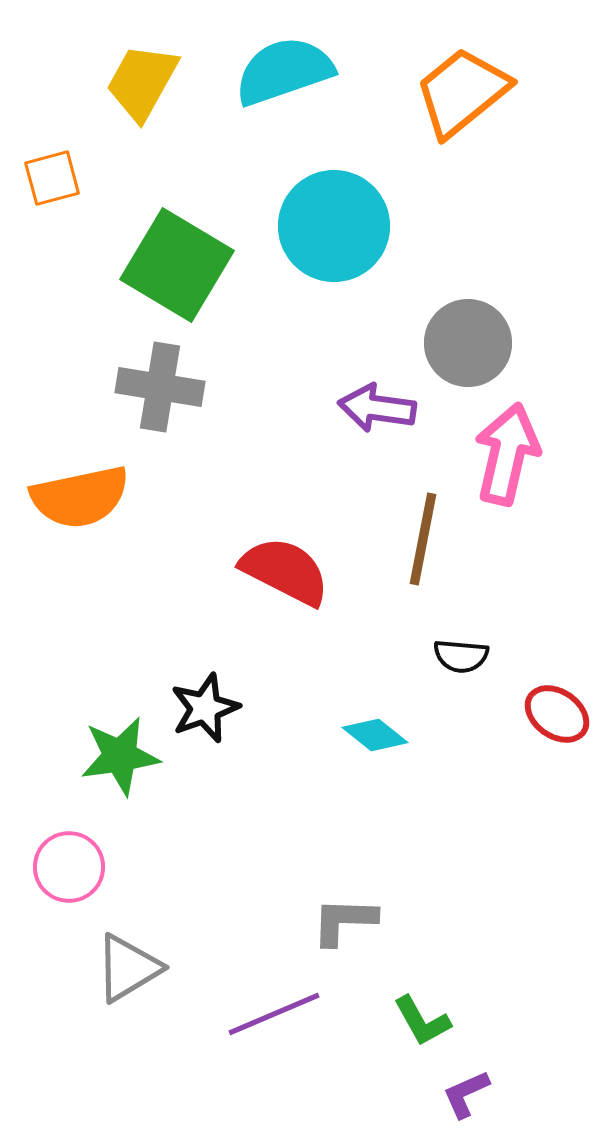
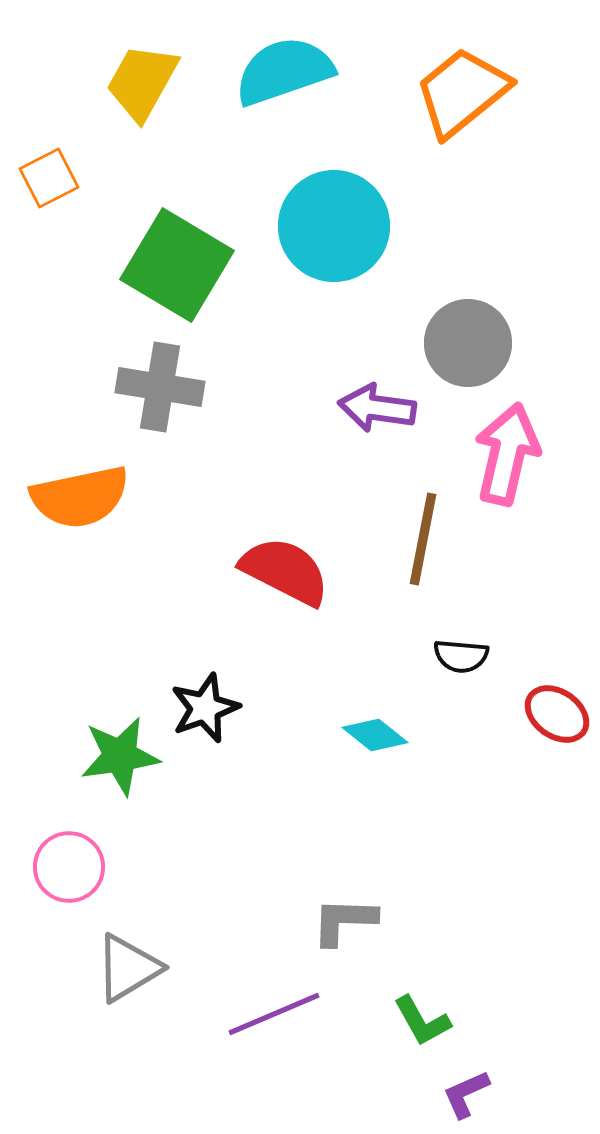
orange square: moved 3 px left; rotated 12 degrees counterclockwise
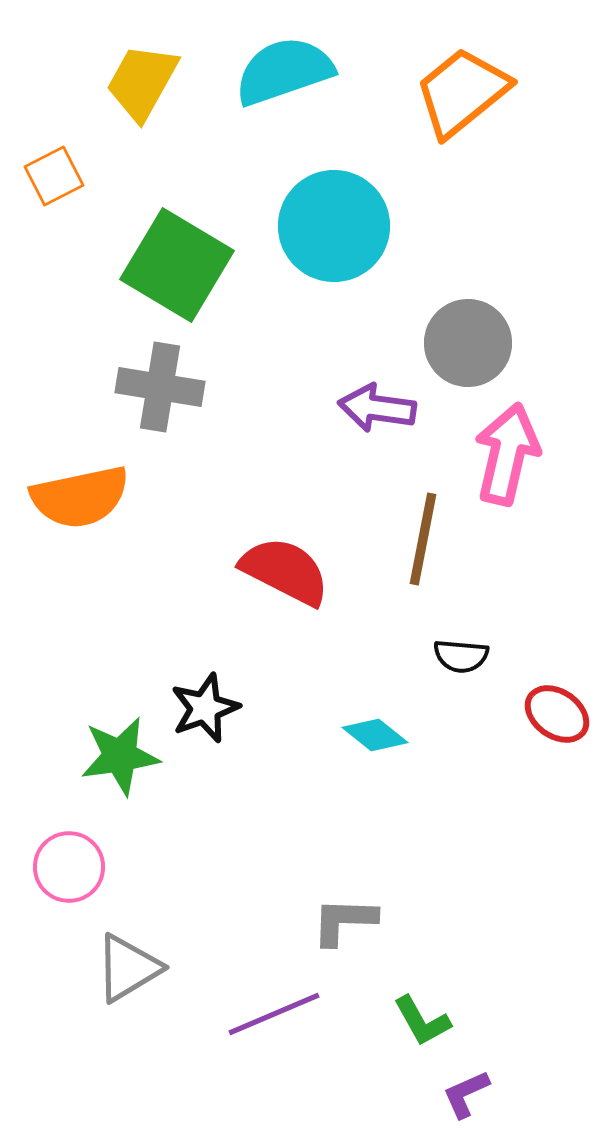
orange square: moved 5 px right, 2 px up
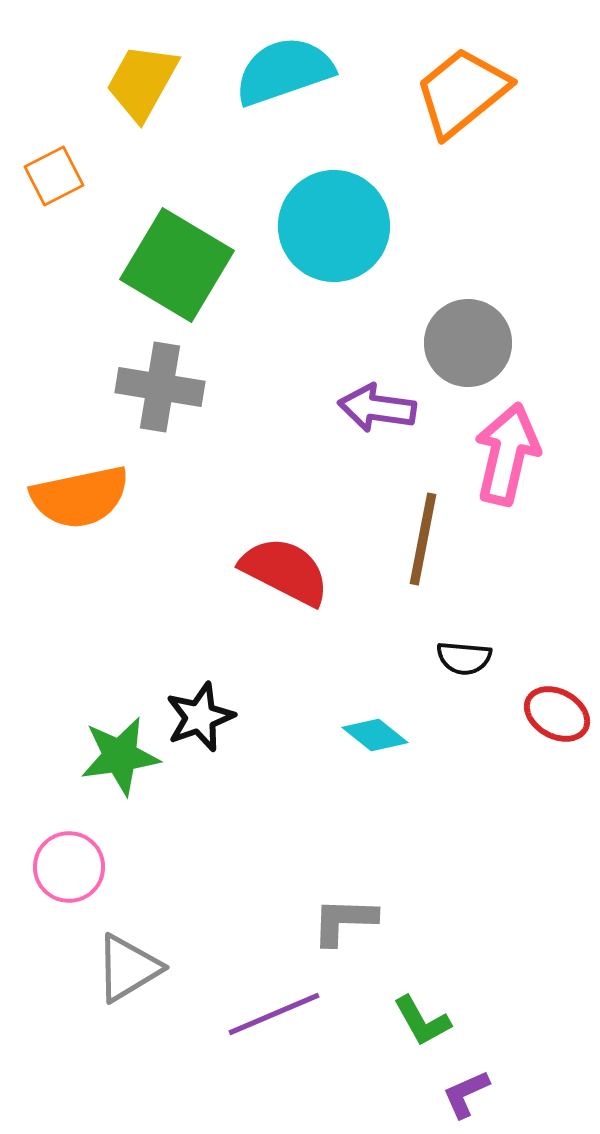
black semicircle: moved 3 px right, 2 px down
black star: moved 5 px left, 9 px down
red ellipse: rotated 6 degrees counterclockwise
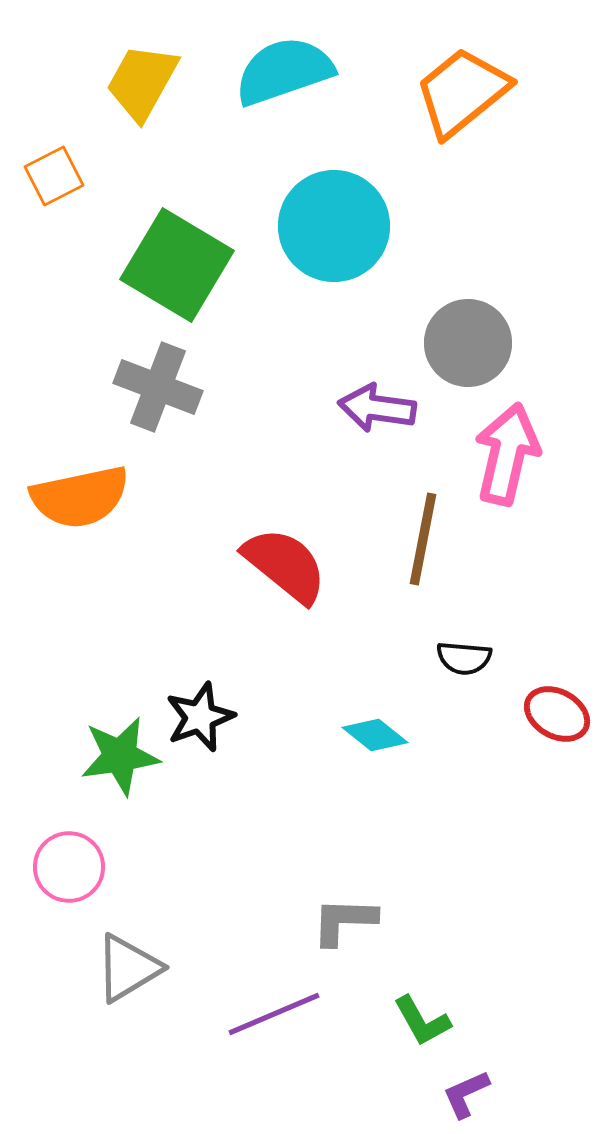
gray cross: moved 2 px left; rotated 12 degrees clockwise
red semicircle: moved 6 px up; rotated 12 degrees clockwise
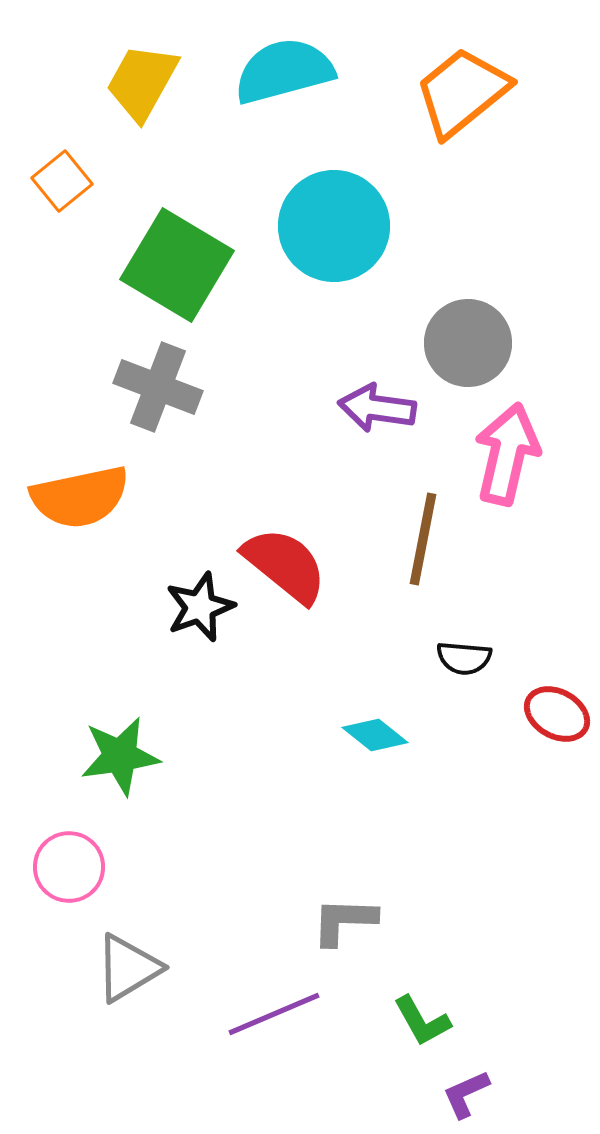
cyan semicircle: rotated 4 degrees clockwise
orange square: moved 8 px right, 5 px down; rotated 12 degrees counterclockwise
black star: moved 110 px up
